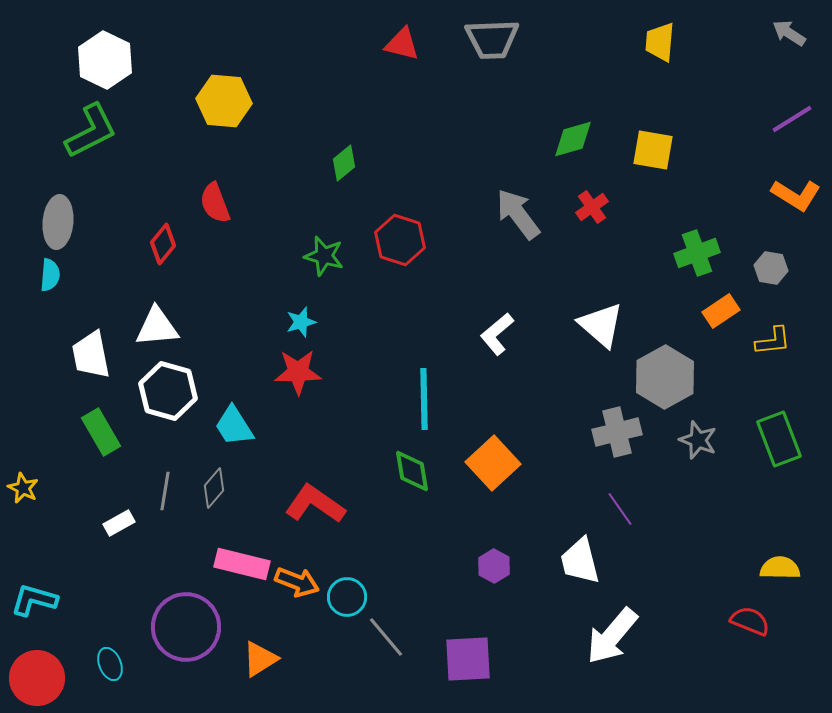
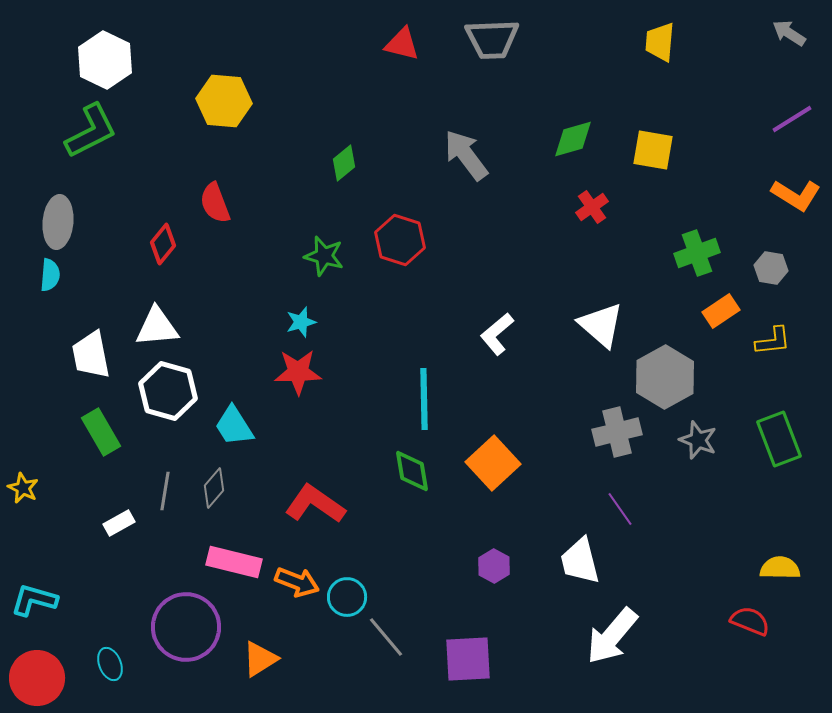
gray arrow at (518, 214): moved 52 px left, 59 px up
pink rectangle at (242, 564): moved 8 px left, 2 px up
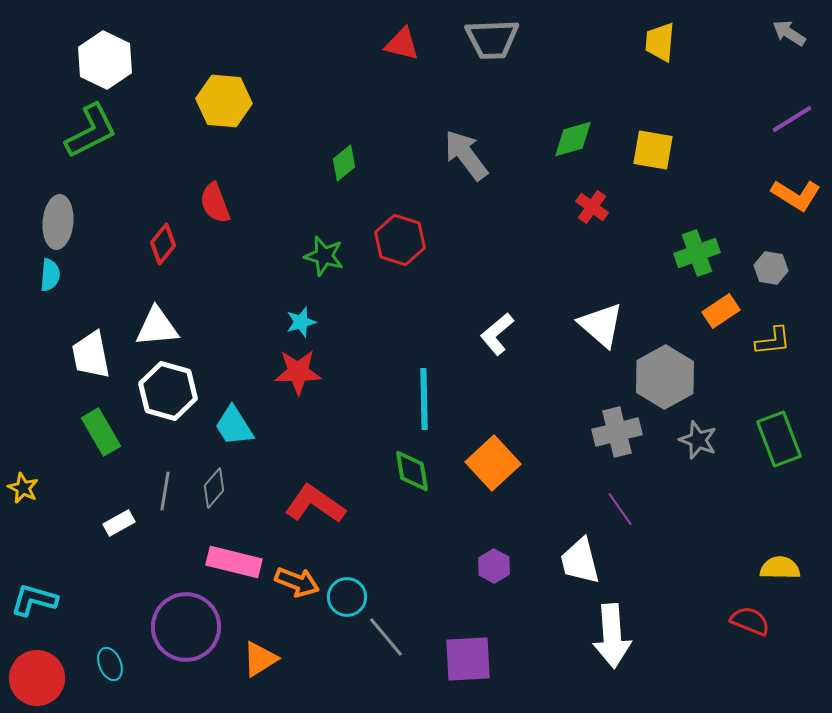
red cross at (592, 207): rotated 20 degrees counterclockwise
white arrow at (612, 636): rotated 44 degrees counterclockwise
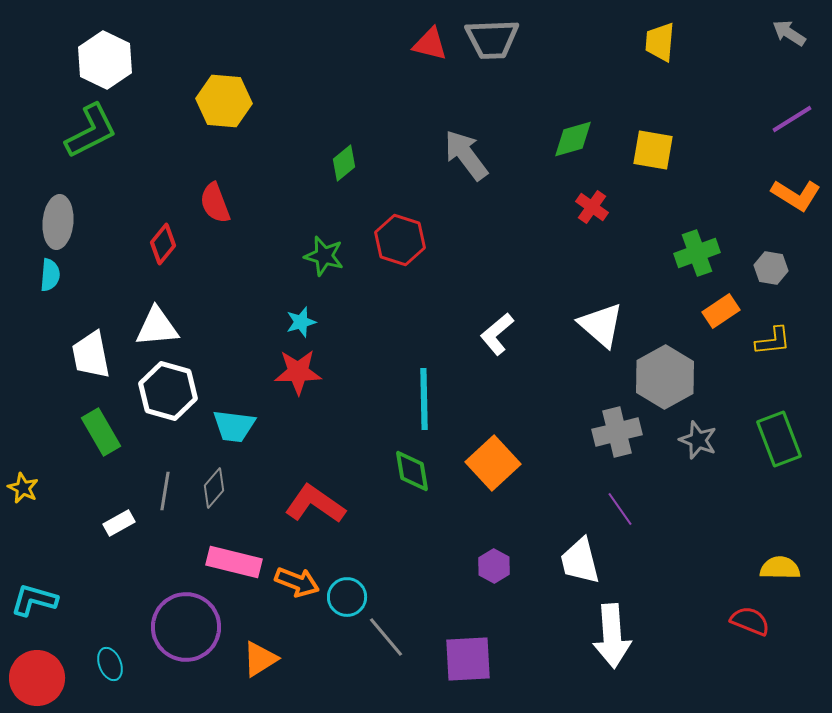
red triangle at (402, 44): moved 28 px right
cyan trapezoid at (234, 426): rotated 51 degrees counterclockwise
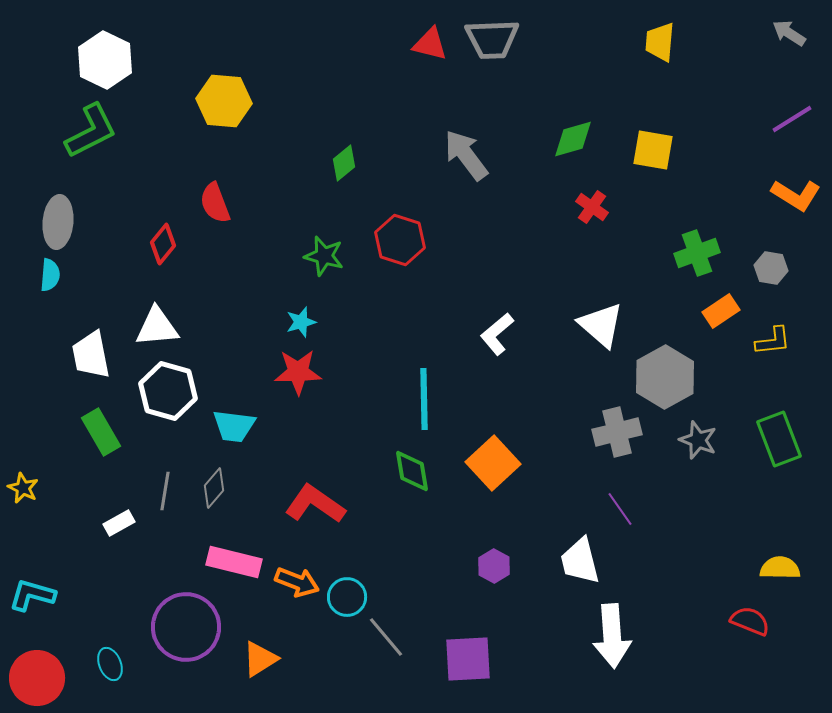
cyan L-shape at (34, 600): moved 2 px left, 5 px up
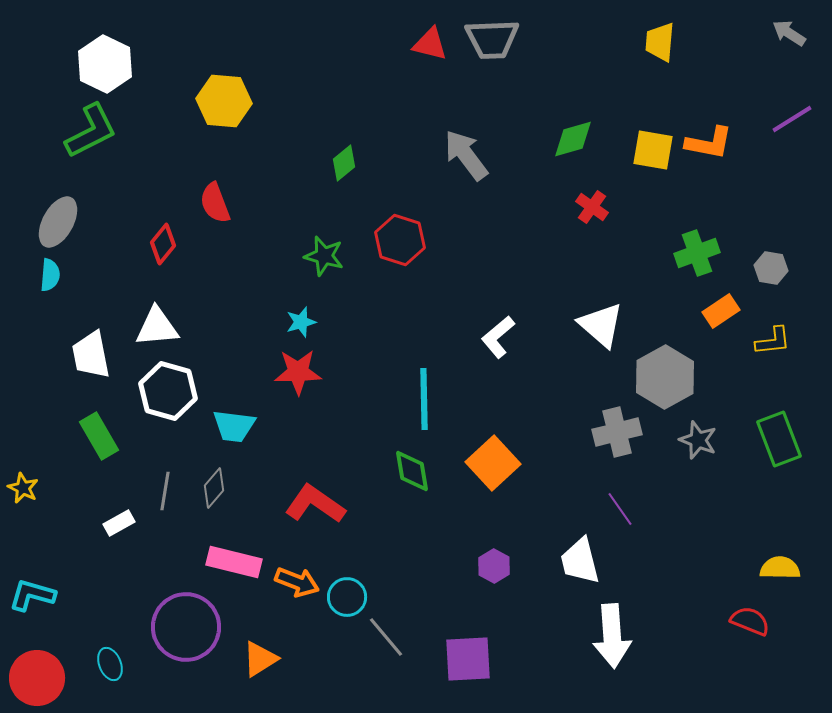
white hexagon at (105, 60): moved 4 px down
orange L-shape at (796, 195): moved 87 px left, 52 px up; rotated 21 degrees counterclockwise
gray ellipse at (58, 222): rotated 24 degrees clockwise
white L-shape at (497, 334): moved 1 px right, 3 px down
green rectangle at (101, 432): moved 2 px left, 4 px down
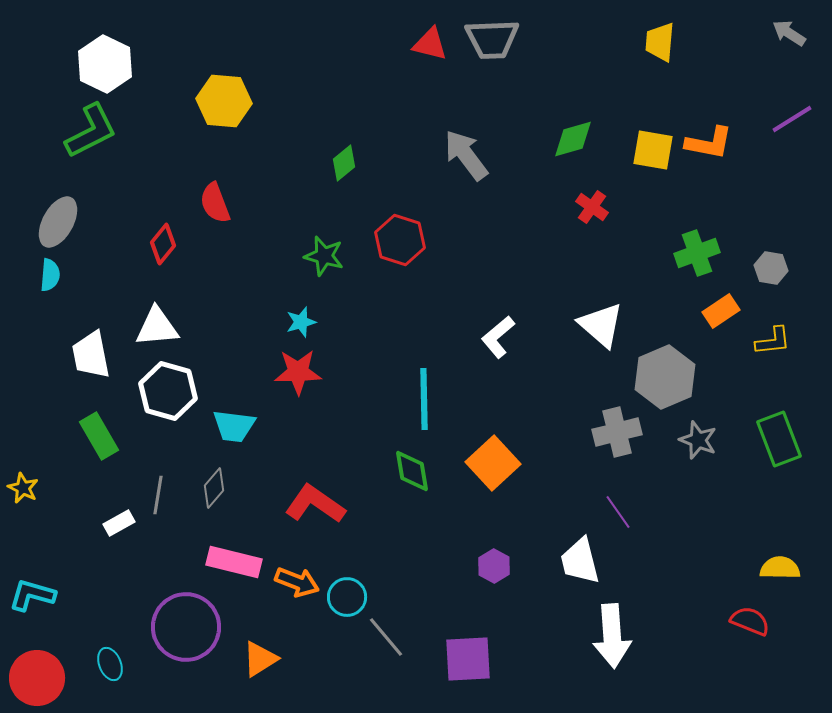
gray hexagon at (665, 377): rotated 6 degrees clockwise
gray line at (165, 491): moved 7 px left, 4 px down
purple line at (620, 509): moved 2 px left, 3 px down
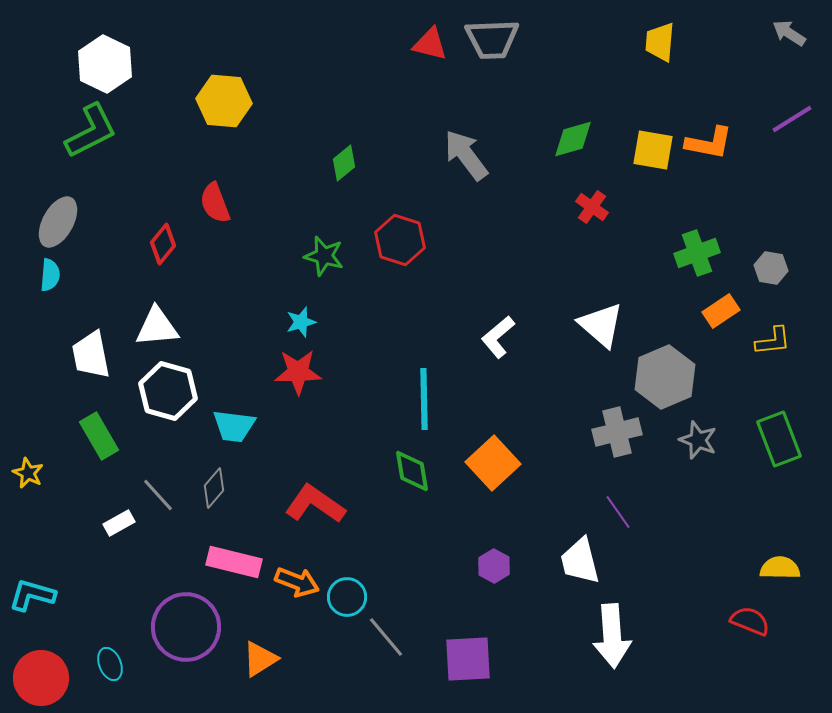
yellow star at (23, 488): moved 5 px right, 15 px up
gray line at (158, 495): rotated 51 degrees counterclockwise
red circle at (37, 678): moved 4 px right
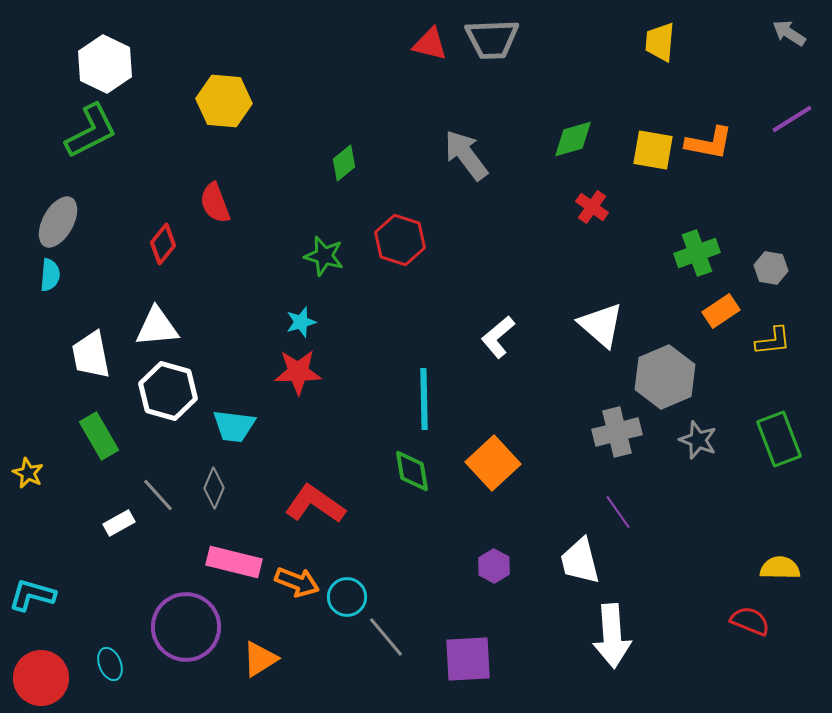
gray diamond at (214, 488): rotated 18 degrees counterclockwise
